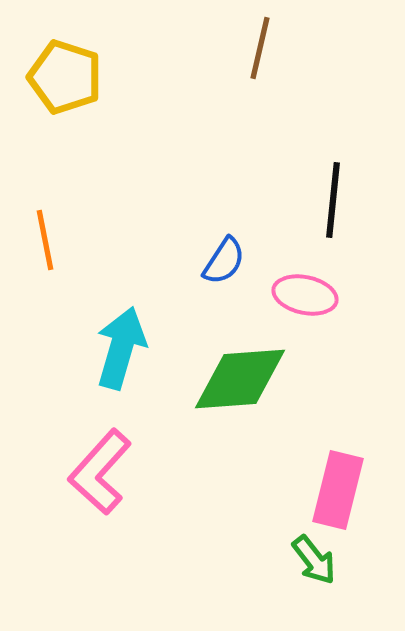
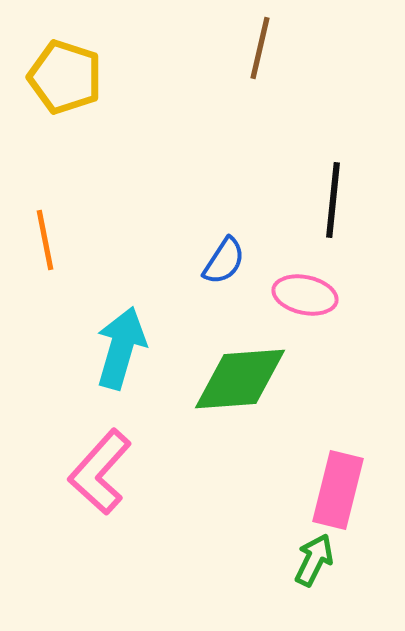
green arrow: rotated 116 degrees counterclockwise
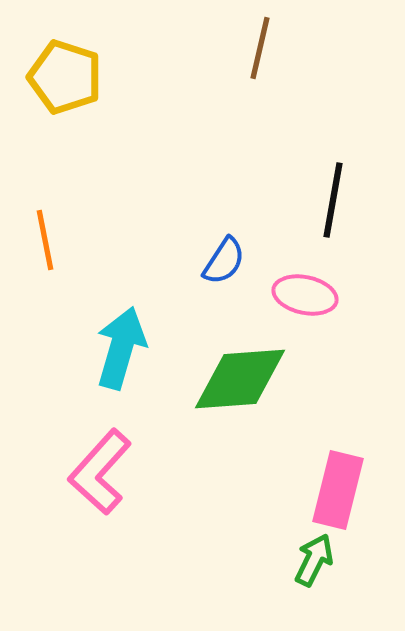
black line: rotated 4 degrees clockwise
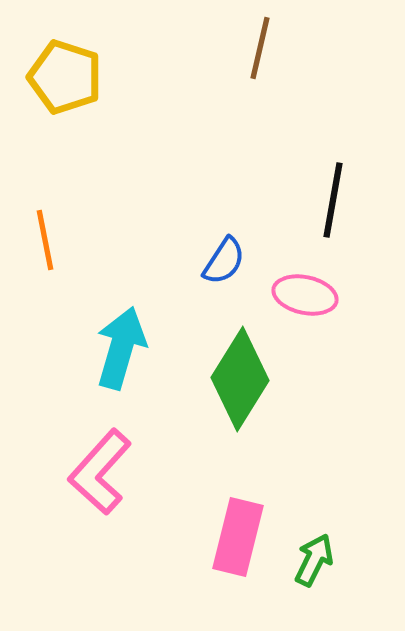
green diamond: rotated 54 degrees counterclockwise
pink rectangle: moved 100 px left, 47 px down
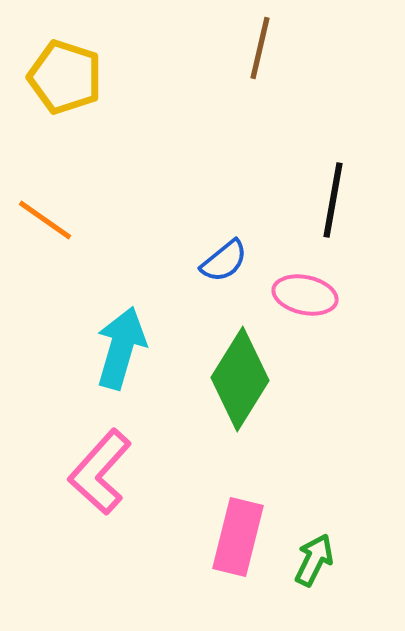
orange line: moved 20 px up; rotated 44 degrees counterclockwise
blue semicircle: rotated 18 degrees clockwise
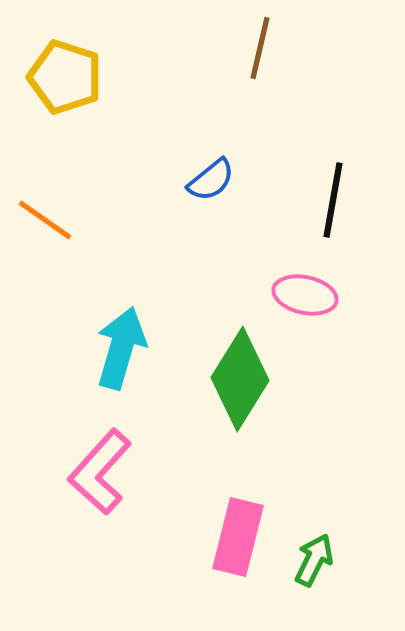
blue semicircle: moved 13 px left, 81 px up
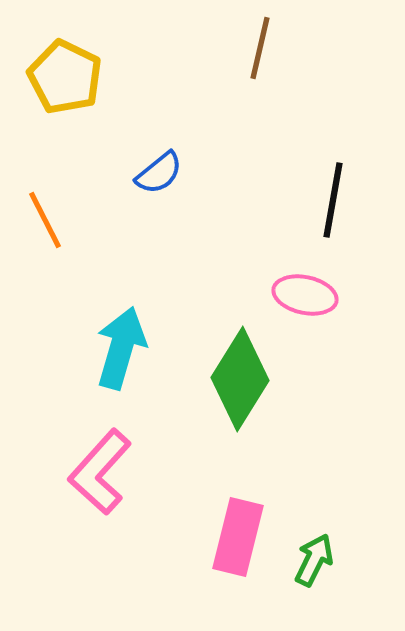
yellow pentagon: rotated 8 degrees clockwise
blue semicircle: moved 52 px left, 7 px up
orange line: rotated 28 degrees clockwise
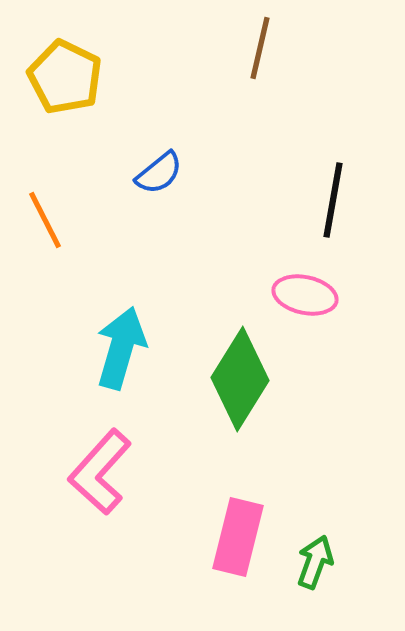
green arrow: moved 1 px right, 2 px down; rotated 6 degrees counterclockwise
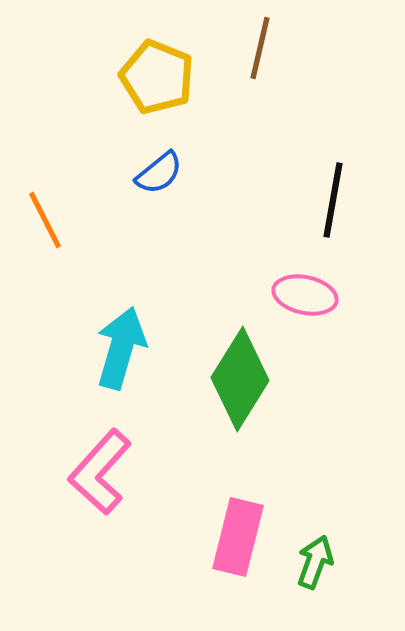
yellow pentagon: moved 92 px right; rotated 4 degrees counterclockwise
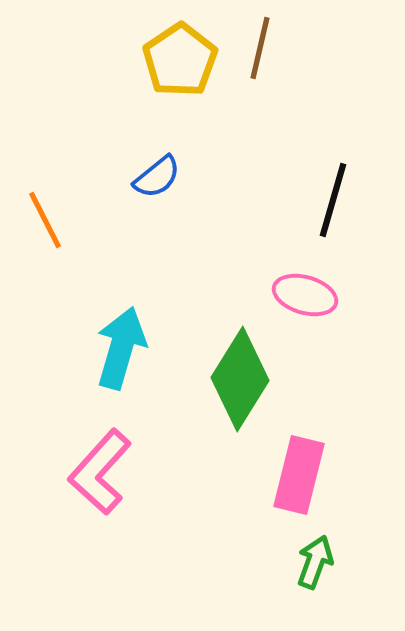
yellow pentagon: moved 23 px right, 17 px up; rotated 16 degrees clockwise
blue semicircle: moved 2 px left, 4 px down
black line: rotated 6 degrees clockwise
pink ellipse: rotated 4 degrees clockwise
pink rectangle: moved 61 px right, 62 px up
